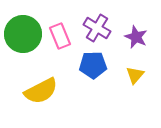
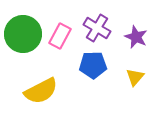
pink rectangle: rotated 50 degrees clockwise
yellow triangle: moved 2 px down
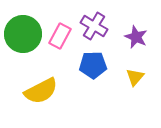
purple cross: moved 3 px left, 2 px up
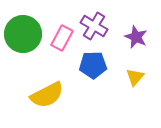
pink rectangle: moved 2 px right, 2 px down
yellow semicircle: moved 6 px right, 4 px down
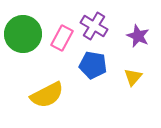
purple star: moved 2 px right, 1 px up
blue pentagon: rotated 12 degrees clockwise
yellow triangle: moved 2 px left
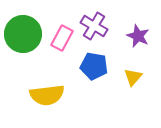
blue pentagon: moved 1 px right, 1 px down
yellow semicircle: rotated 20 degrees clockwise
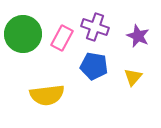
purple cross: moved 1 px right, 1 px down; rotated 12 degrees counterclockwise
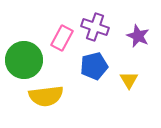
green circle: moved 1 px right, 26 px down
blue pentagon: rotated 24 degrees counterclockwise
yellow triangle: moved 4 px left, 3 px down; rotated 12 degrees counterclockwise
yellow semicircle: moved 1 px left, 1 px down
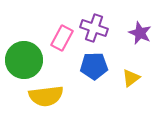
purple cross: moved 1 px left, 1 px down
purple star: moved 2 px right, 3 px up
blue pentagon: rotated 12 degrees clockwise
yellow triangle: moved 2 px right, 2 px up; rotated 24 degrees clockwise
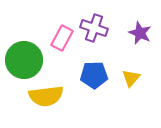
blue pentagon: moved 9 px down
yellow triangle: rotated 12 degrees counterclockwise
